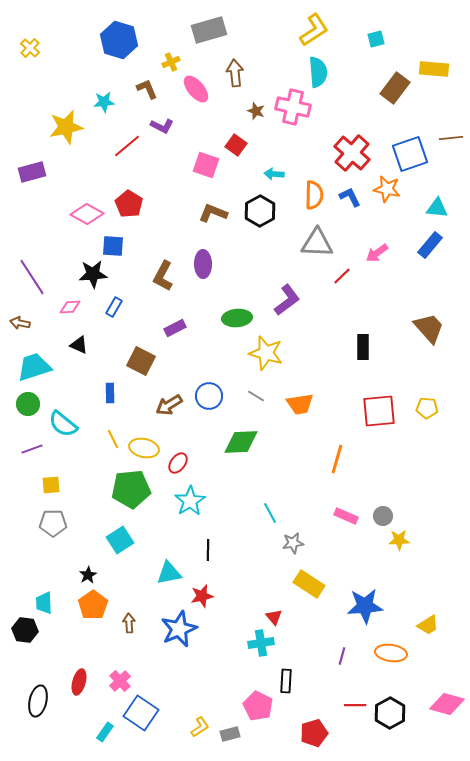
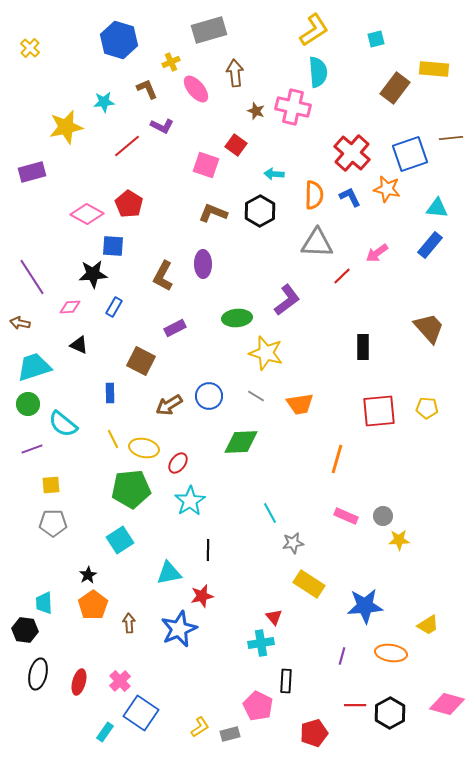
black ellipse at (38, 701): moved 27 px up
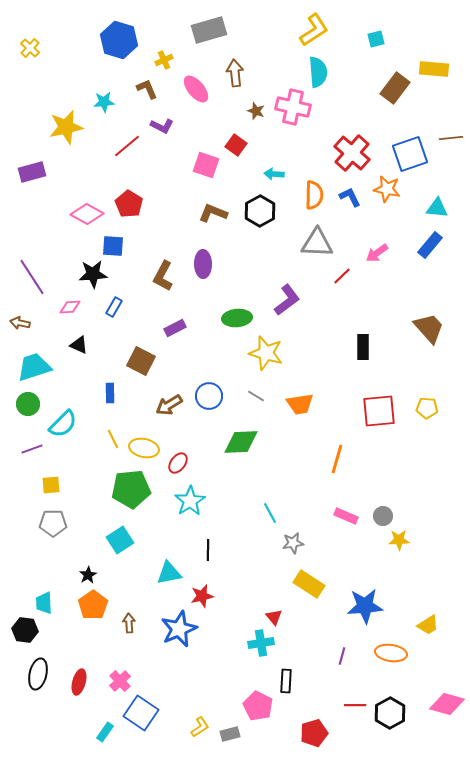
yellow cross at (171, 62): moved 7 px left, 2 px up
cyan semicircle at (63, 424): rotated 84 degrees counterclockwise
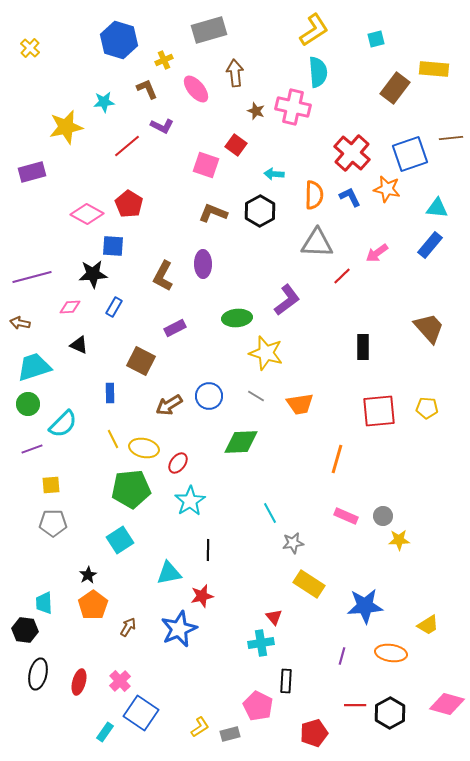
purple line at (32, 277): rotated 72 degrees counterclockwise
brown arrow at (129, 623): moved 1 px left, 4 px down; rotated 36 degrees clockwise
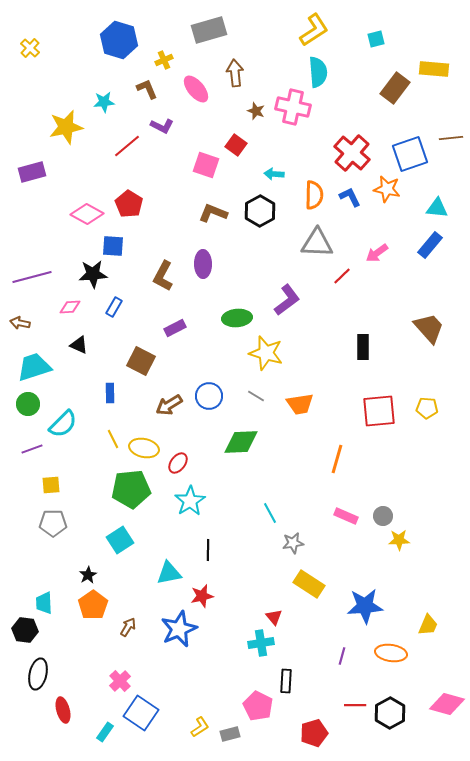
yellow trapezoid at (428, 625): rotated 35 degrees counterclockwise
red ellipse at (79, 682): moved 16 px left, 28 px down; rotated 30 degrees counterclockwise
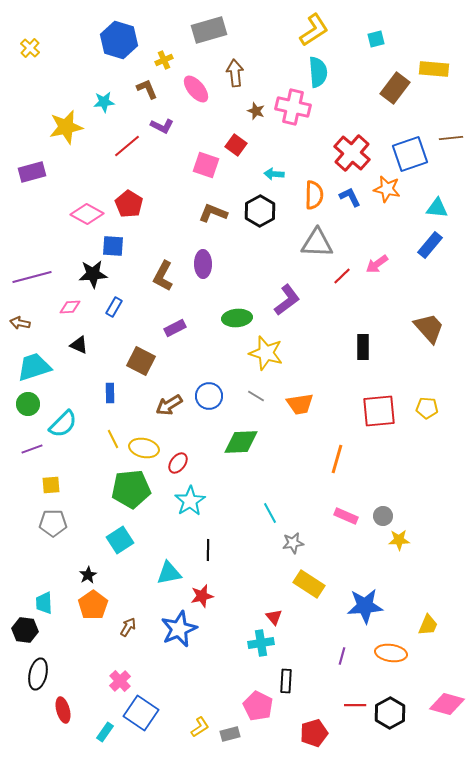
pink arrow at (377, 253): moved 11 px down
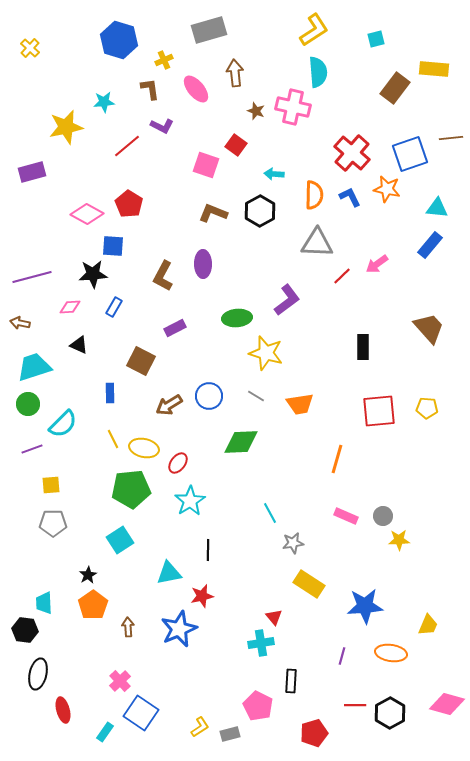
brown L-shape at (147, 89): moved 3 px right; rotated 15 degrees clockwise
brown arrow at (128, 627): rotated 36 degrees counterclockwise
black rectangle at (286, 681): moved 5 px right
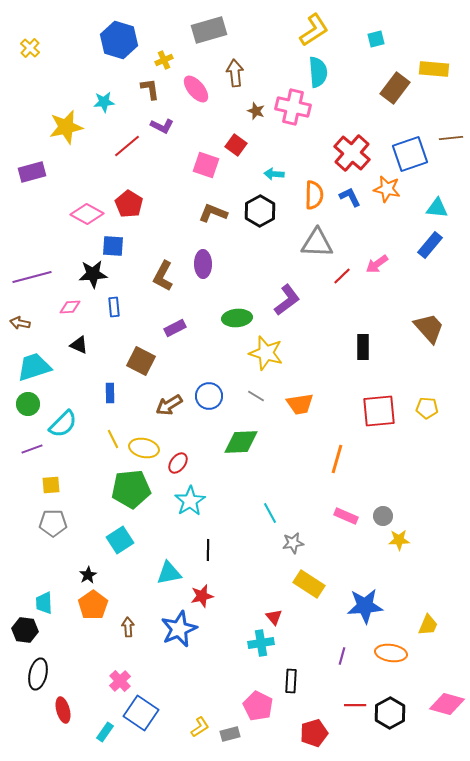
blue rectangle at (114, 307): rotated 36 degrees counterclockwise
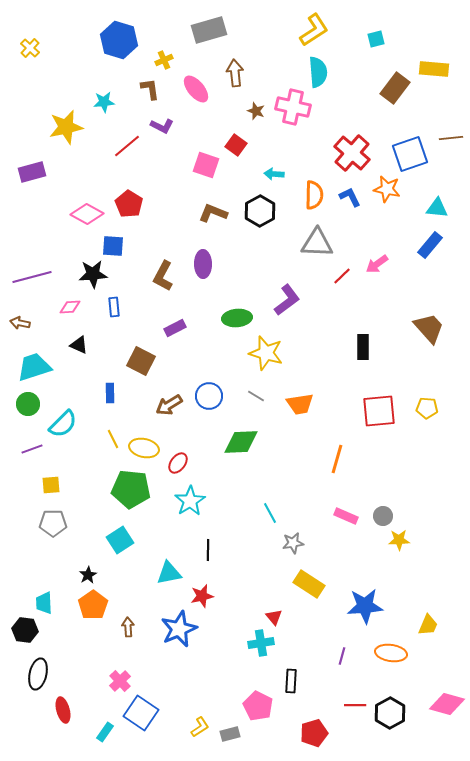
green pentagon at (131, 489): rotated 12 degrees clockwise
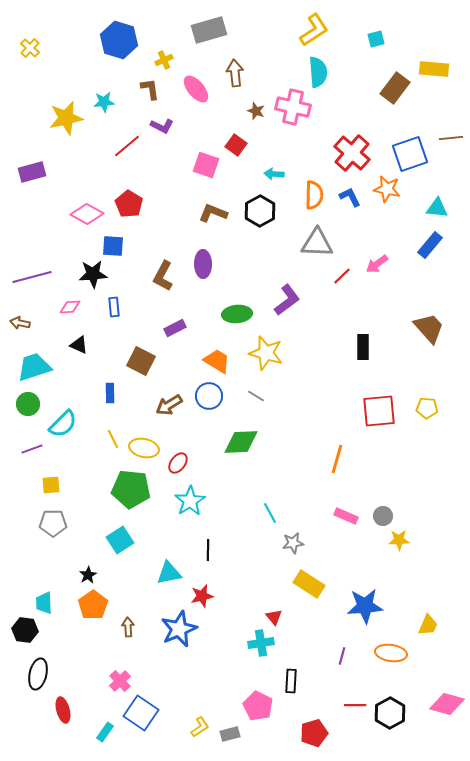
yellow star at (66, 127): moved 9 px up
green ellipse at (237, 318): moved 4 px up
orange trapezoid at (300, 404): moved 83 px left, 43 px up; rotated 140 degrees counterclockwise
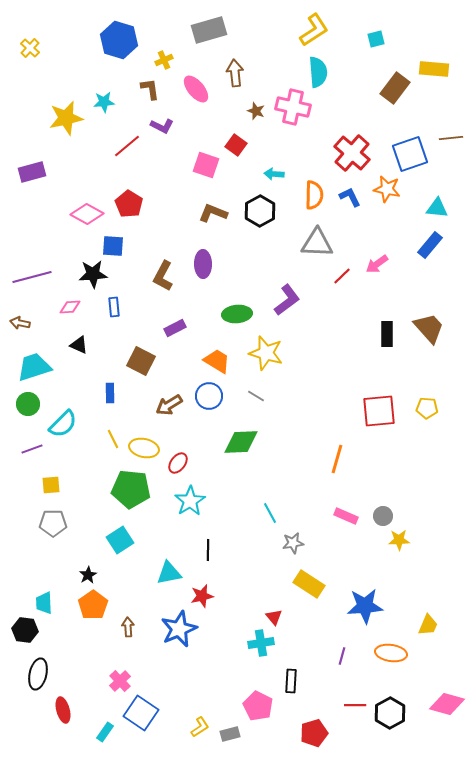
black rectangle at (363, 347): moved 24 px right, 13 px up
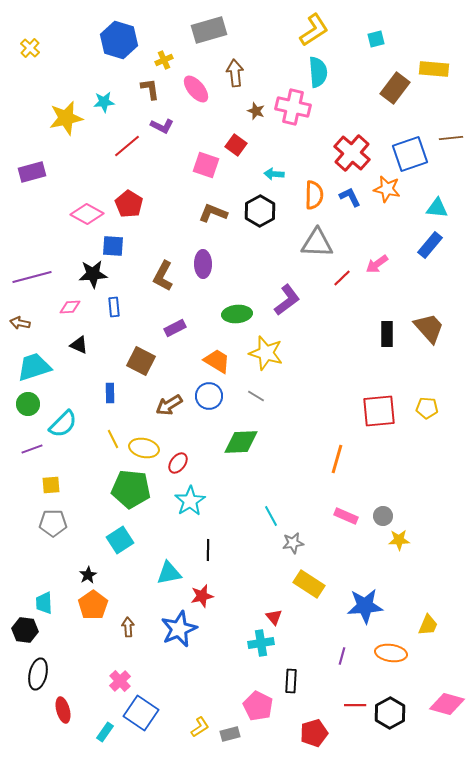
red line at (342, 276): moved 2 px down
cyan line at (270, 513): moved 1 px right, 3 px down
